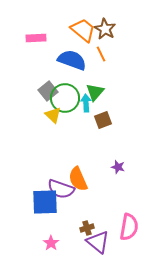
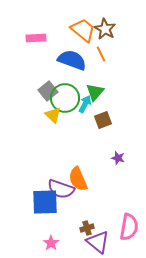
cyan arrow: moved 1 px left, 1 px down; rotated 30 degrees clockwise
purple star: moved 9 px up
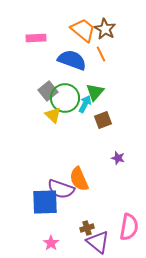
orange semicircle: moved 1 px right
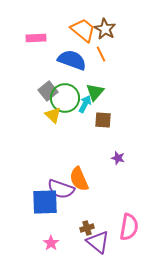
brown square: rotated 24 degrees clockwise
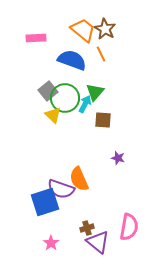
blue square: rotated 16 degrees counterclockwise
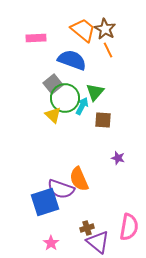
orange line: moved 7 px right, 4 px up
gray square: moved 5 px right, 7 px up
cyan arrow: moved 3 px left, 2 px down
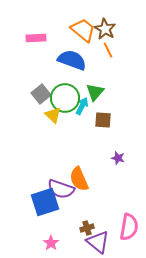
gray square: moved 12 px left, 10 px down
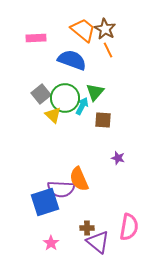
purple semicircle: rotated 16 degrees counterclockwise
brown cross: rotated 16 degrees clockwise
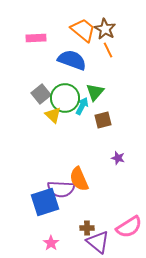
brown square: rotated 18 degrees counterclockwise
pink semicircle: rotated 48 degrees clockwise
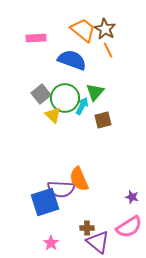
purple star: moved 14 px right, 39 px down
